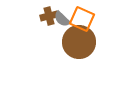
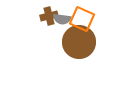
gray semicircle: rotated 36 degrees counterclockwise
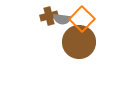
orange square: rotated 20 degrees clockwise
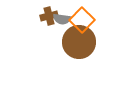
orange square: moved 1 px down
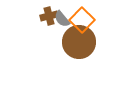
gray semicircle: rotated 42 degrees clockwise
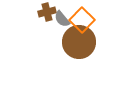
brown cross: moved 2 px left, 4 px up
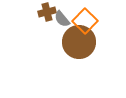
orange square: moved 3 px right, 1 px down
